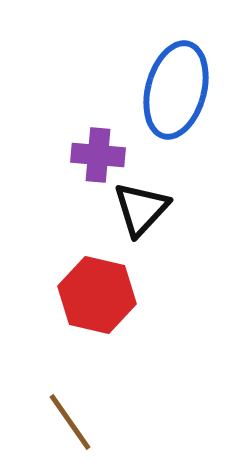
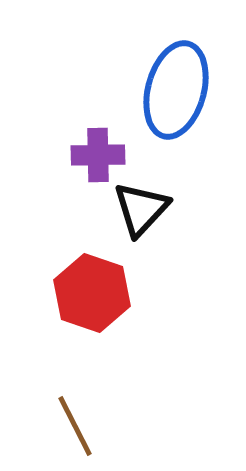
purple cross: rotated 6 degrees counterclockwise
red hexagon: moved 5 px left, 2 px up; rotated 6 degrees clockwise
brown line: moved 5 px right, 4 px down; rotated 8 degrees clockwise
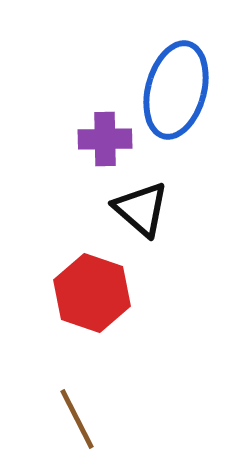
purple cross: moved 7 px right, 16 px up
black triangle: rotated 32 degrees counterclockwise
brown line: moved 2 px right, 7 px up
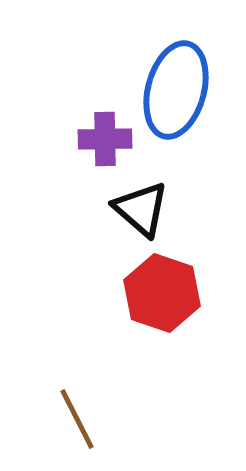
red hexagon: moved 70 px right
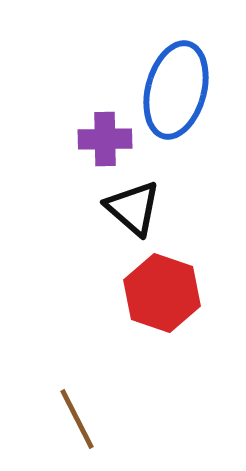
black triangle: moved 8 px left, 1 px up
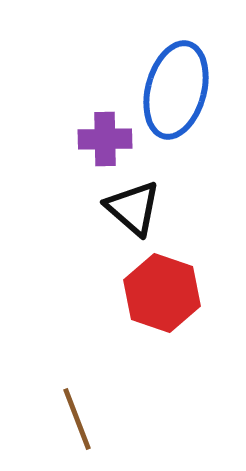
brown line: rotated 6 degrees clockwise
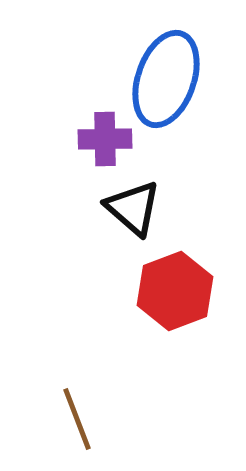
blue ellipse: moved 10 px left, 11 px up; rotated 4 degrees clockwise
red hexagon: moved 13 px right, 2 px up; rotated 20 degrees clockwise
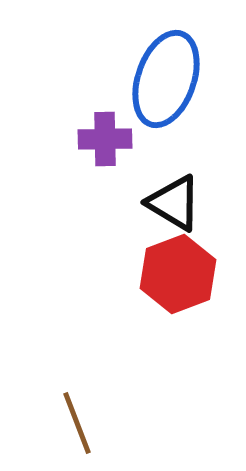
black triangle: moved 41 px right, 5 px up; rotated 10 degrees counterclockwise
red hexagon: moved 3 px right, 17 px up
brown line: moved 4 px down
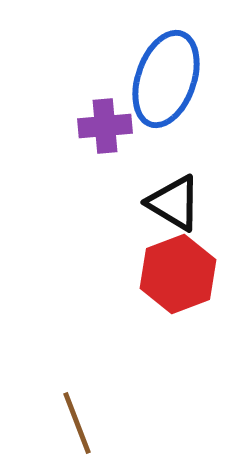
purple cross: moved 13 px up; rotated 4 degrees counterclockwise
